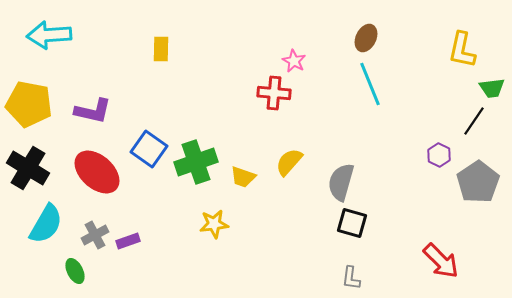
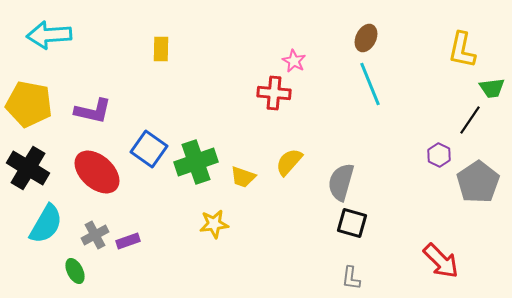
black line: moved 4 px left, 1 px up
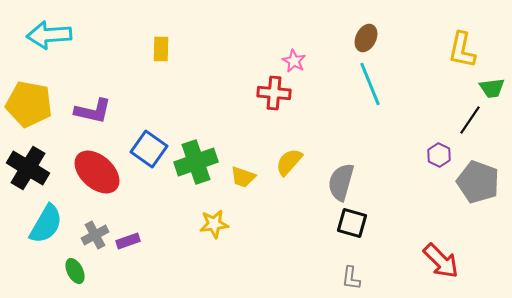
gray pentagon: rotated 18 degrees counterclockwise
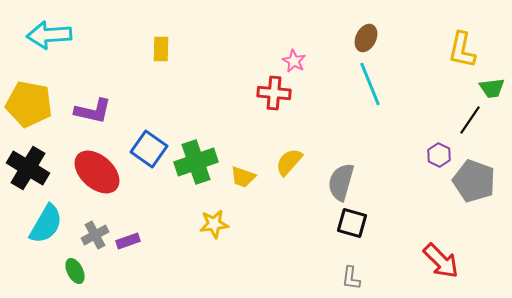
gray pentagon: moved 4 px left, 1 px up
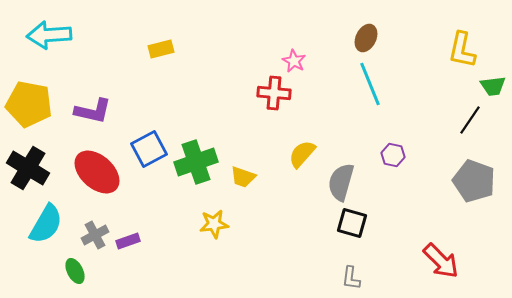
yellow rectangle: rotated 75 degrees clockwise
green trapezoid: moved 1 px right, 2 px up
blue square: rotated 27 degrees clockwise
purple hexagon: moved 46 px left; rotated 15 degrees counterclockwise
yellow semicircle: moved 13 px right, 8 px up
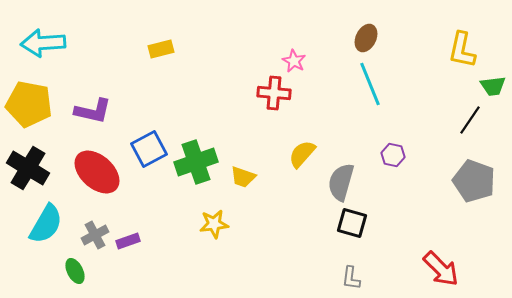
cyan arrow: moved 6 px left, 8 px down
red arrow: moved 8 px down
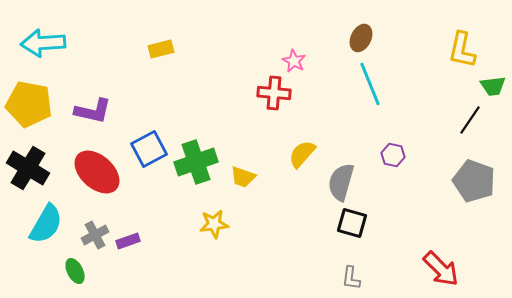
brown ellipse: moved 5 px left
